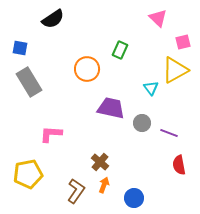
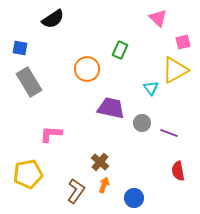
red semicircle: moved 1 px left, 6 px down
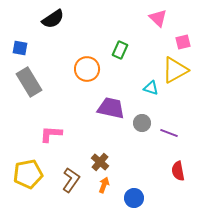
cyan triangle: rotated 35 degrees counterclockwise
brown L-shape: moved 5 px left, 11 px up
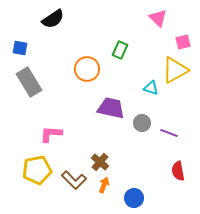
yellow pentagon: moved 9 px right, 4 px up
brown L-shape: moved 3 px right; rotated 100 degrees clockwise
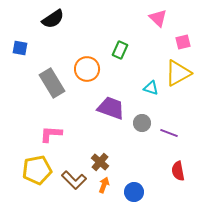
yellow triangle: moved 3 px right, 3 px down
gray rectangle: moved 23 px right, 1 px down
purple trapezoid: rotated 8 degrees clockwise
blue circle: moved 6 px up
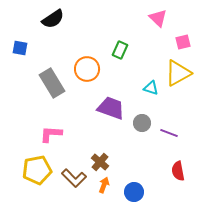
brown L-shape: moved 2 px up
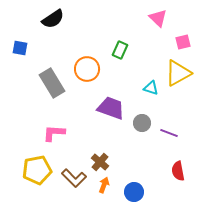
pink L-shape: moved 3 px right, 1 px up
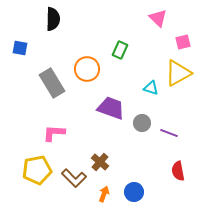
black semicircle: rotated 55 degrees counterclockwise
orange arrow: moved 9 px down
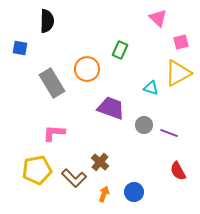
black semicircle: moved 6 px left, 2 px down
pink square: moved 2 px left
gray circle: moved 2 px right, 2 px down
red semicircle: rotated 18 degrees counterclockwise
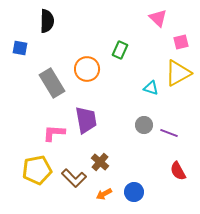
purple trapezoid: moved 25 px left, 12 px down; rotated 60 degrees clockwise
orange arrow: rotated 140 degrees counterclockwise
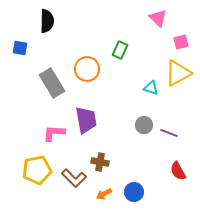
brown cross: rotated 30 degrees counterclockwise
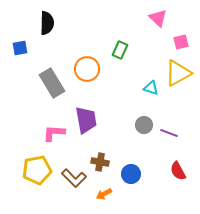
black semicircle: moved 2 px down
blue square: rotated 21 degrees counterclockwise
blue circle: moved 3 px left, 18 px up
